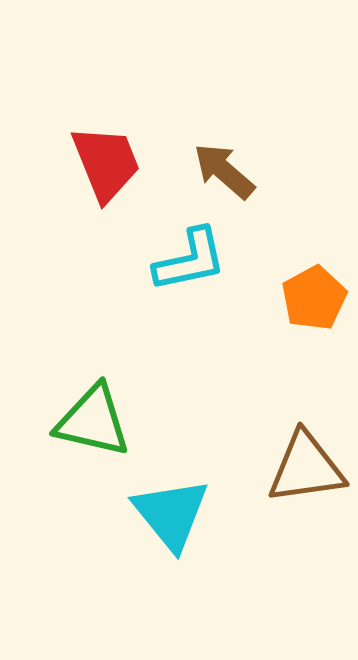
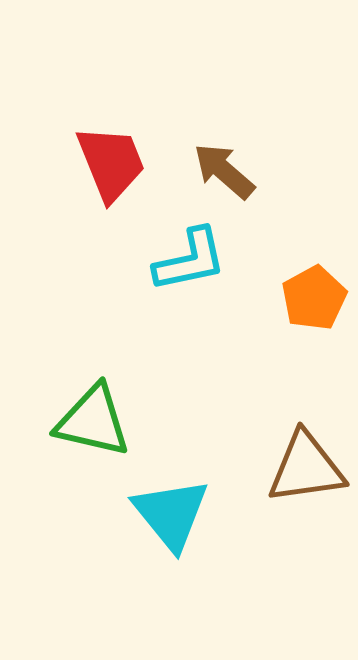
red trapezoid: moved 5 px right
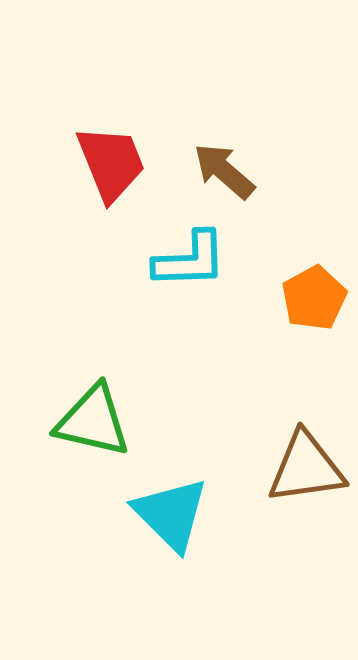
cyan L-shape: rotated 10 degrees clockwise
cyan triangle: rotated 6 degrees counterclockwise
